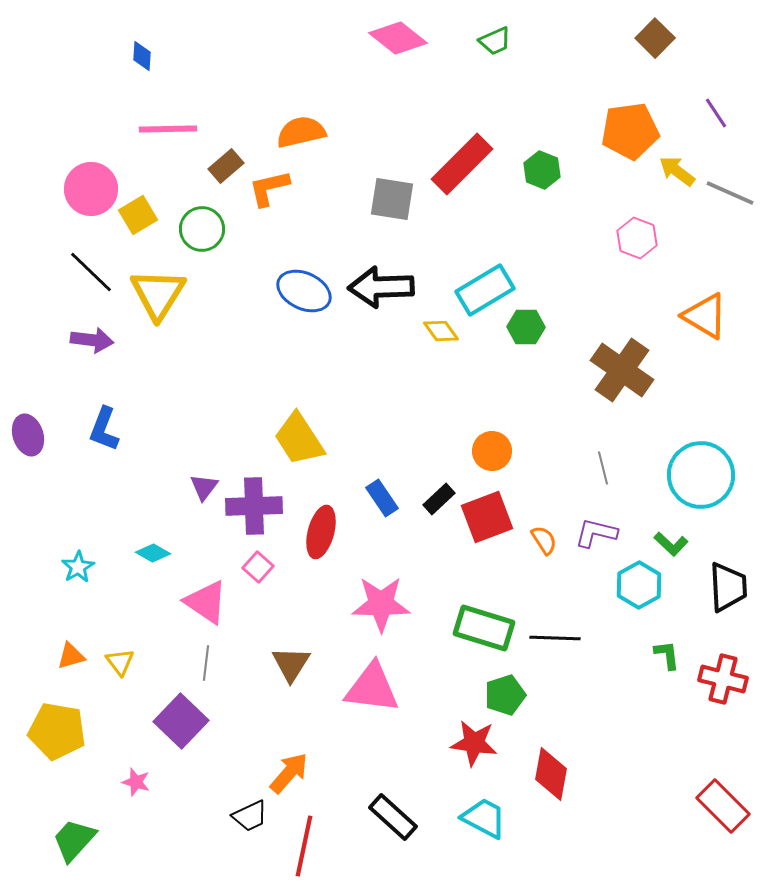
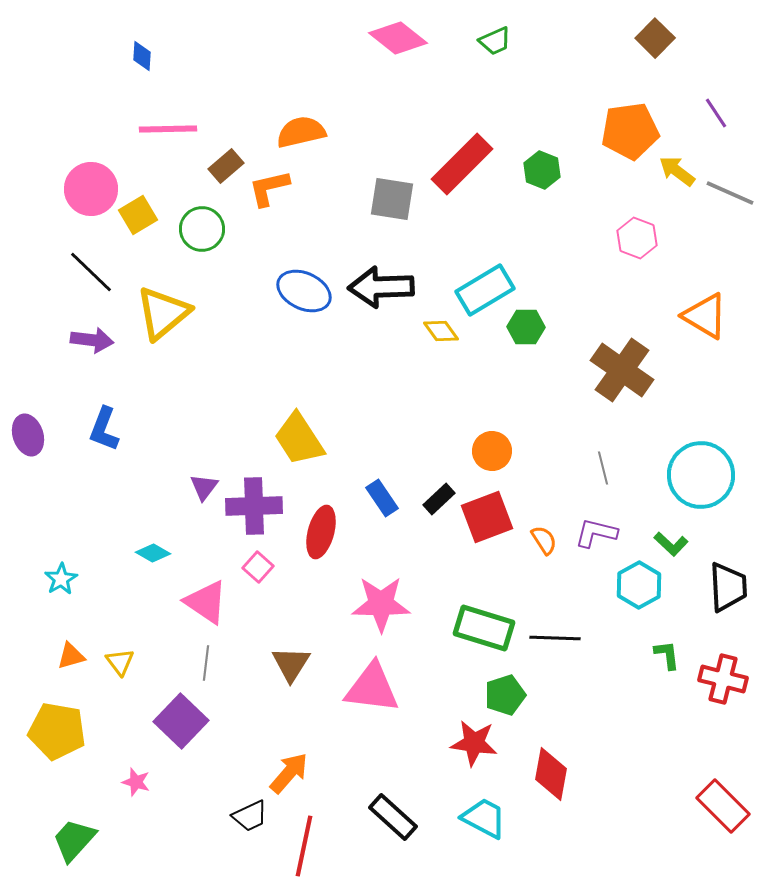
yellow triangle at (158, 294): moved 5 px right, 19 px down; rotated 18 degrees clockwise
cyan star at (78, 567): moved 17 px left, 12 px down
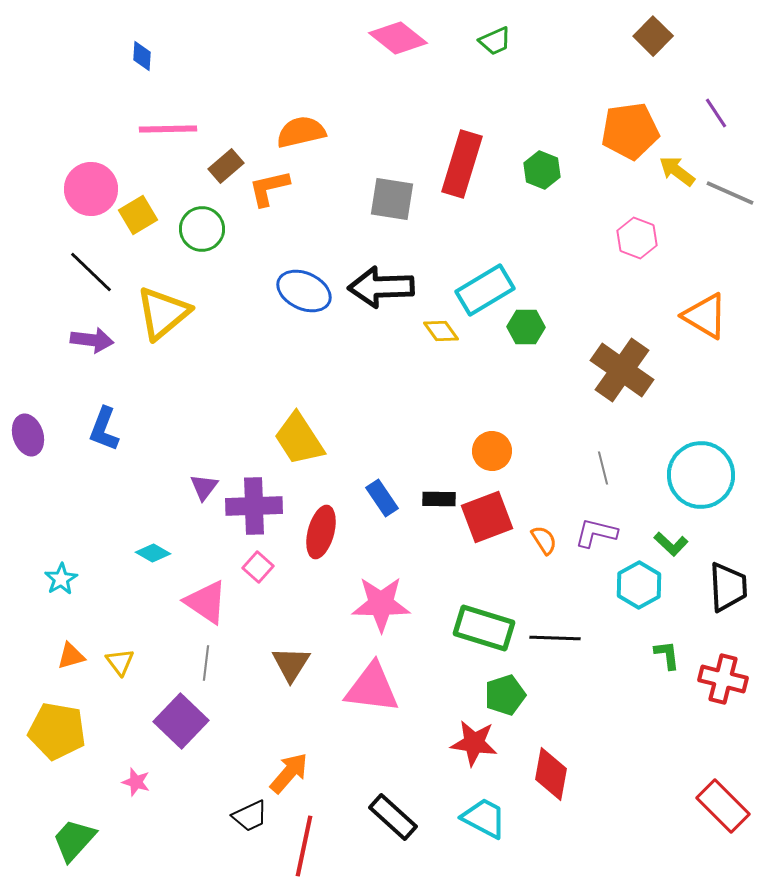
brown square at (655, 38): moved 2 px left, 2 px up
red rectangle at (462, 164): rotated 28 degrees counterclockwise
black rectangle at (439, 499): rotated 44 degrees clockwise
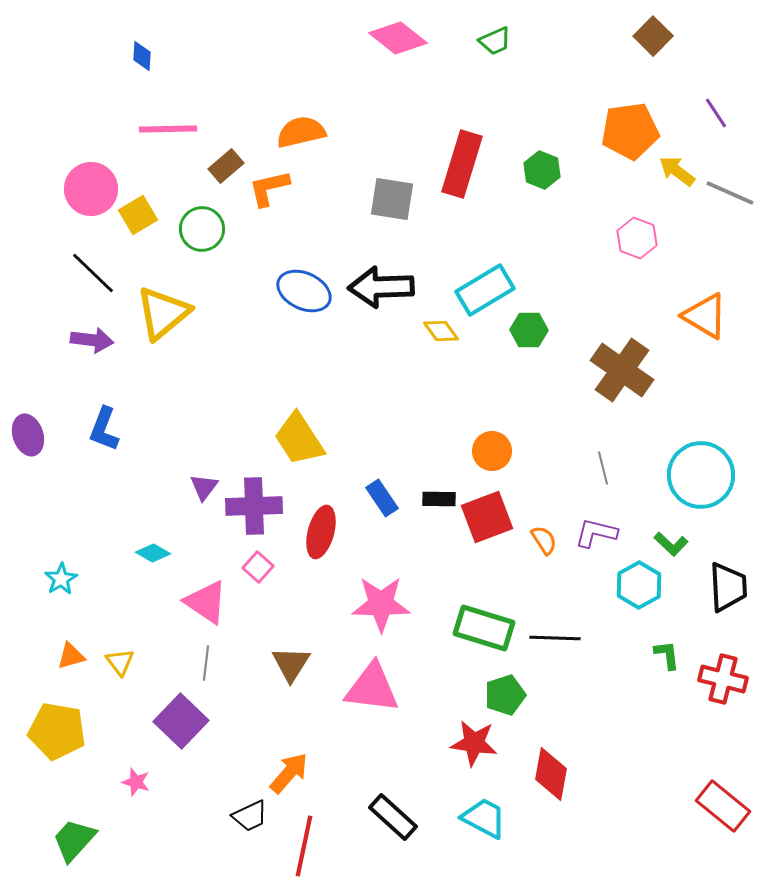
black line at (91, 272): moved 2 px right, 1 px down
green hexagon at (526, 327): moved 3 px right, 3 px down
red rectangle at (723, 806): rotated 6 degrees counterclockwise
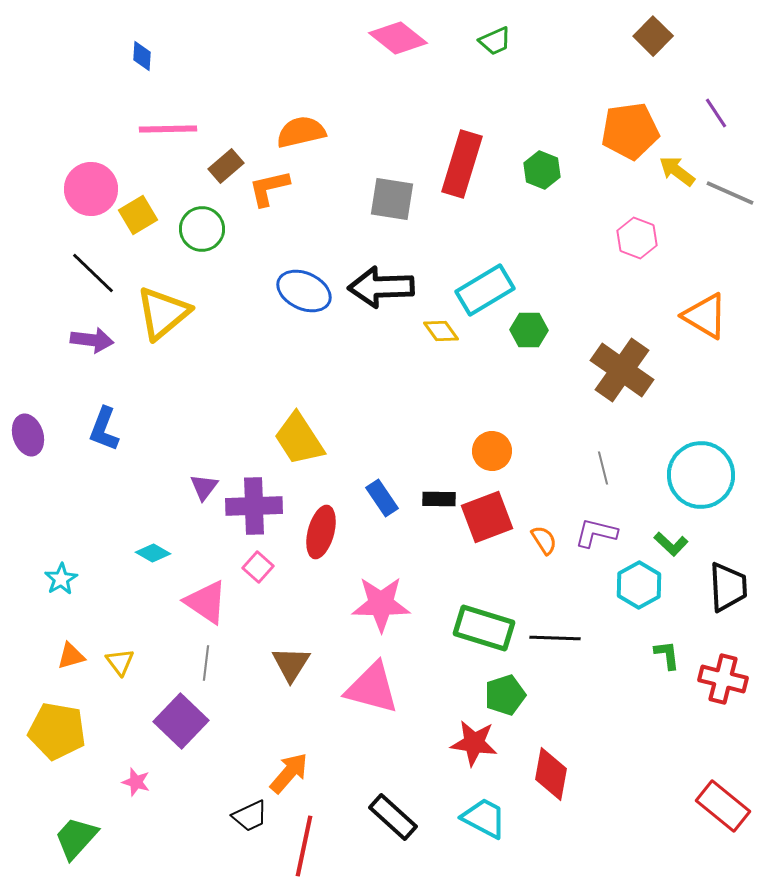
pink triangle at (372, 688): rotated 8 degrees clockwise
green trapezoid at (74, 840): moved 2 px right, 2 px up
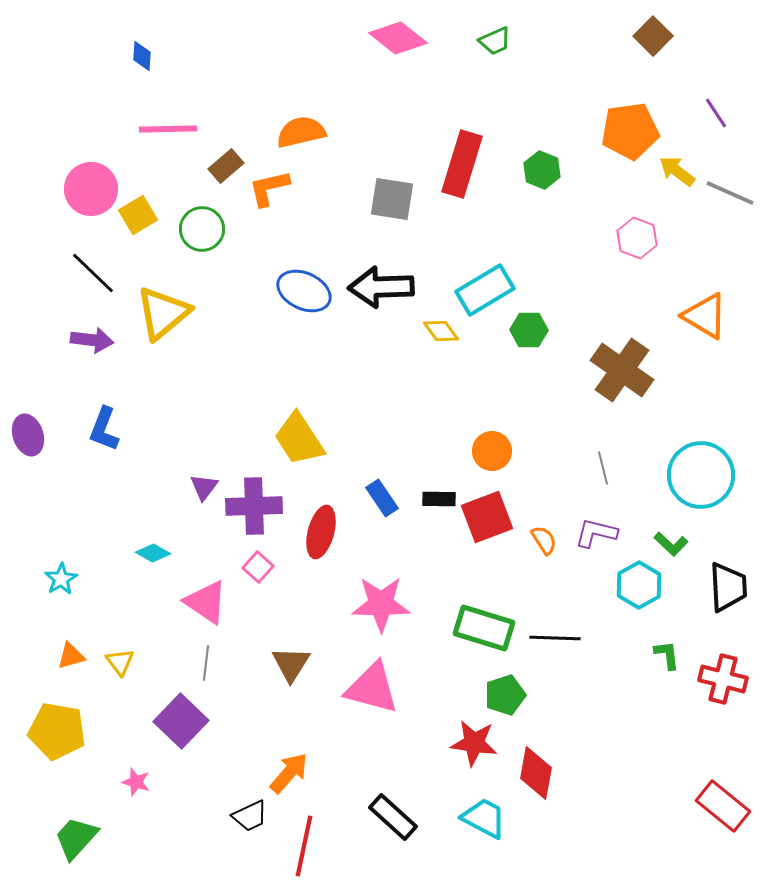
red diamond at (551, 774): moved 15 px left, 1 px up
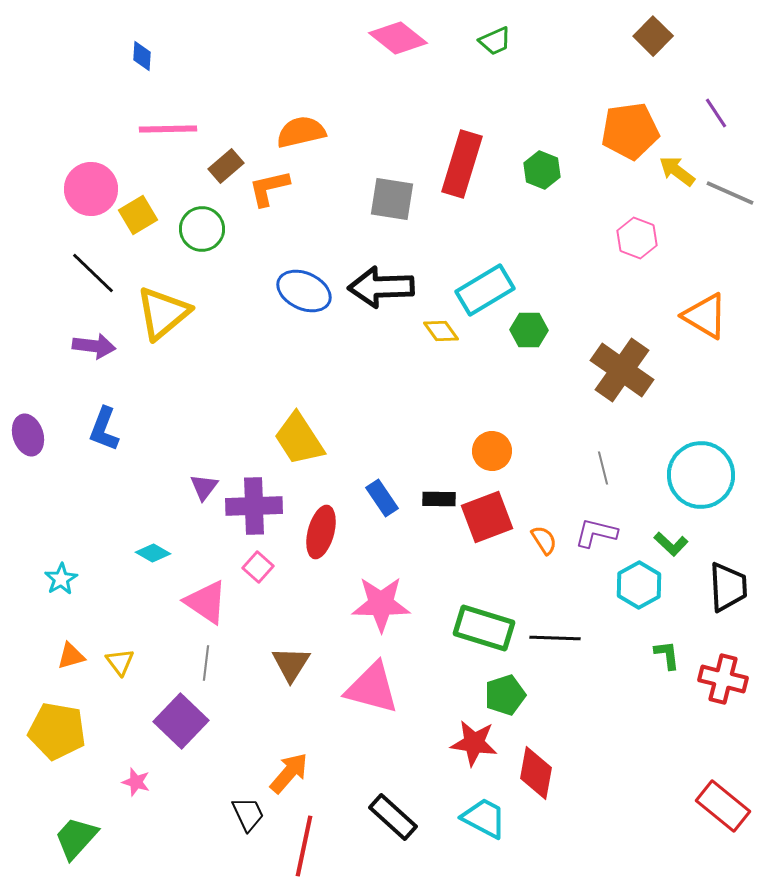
purple arrow at (92, 340): moved 2 px right, 6 px down
black trapezoid at (250, 816): moved 2 px left, 2 px up; rotated 90 degrees counterclockwise
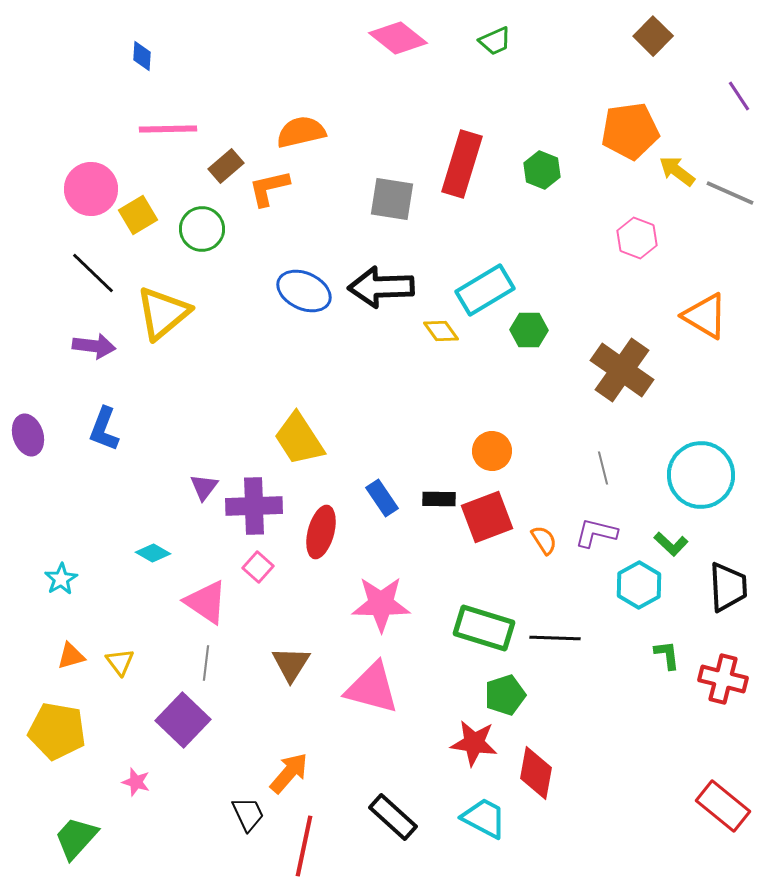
purple line at (716, 113): moved 23 px right, 17 px up
purple square at (181, 721): moved 2 px right, 1 px up
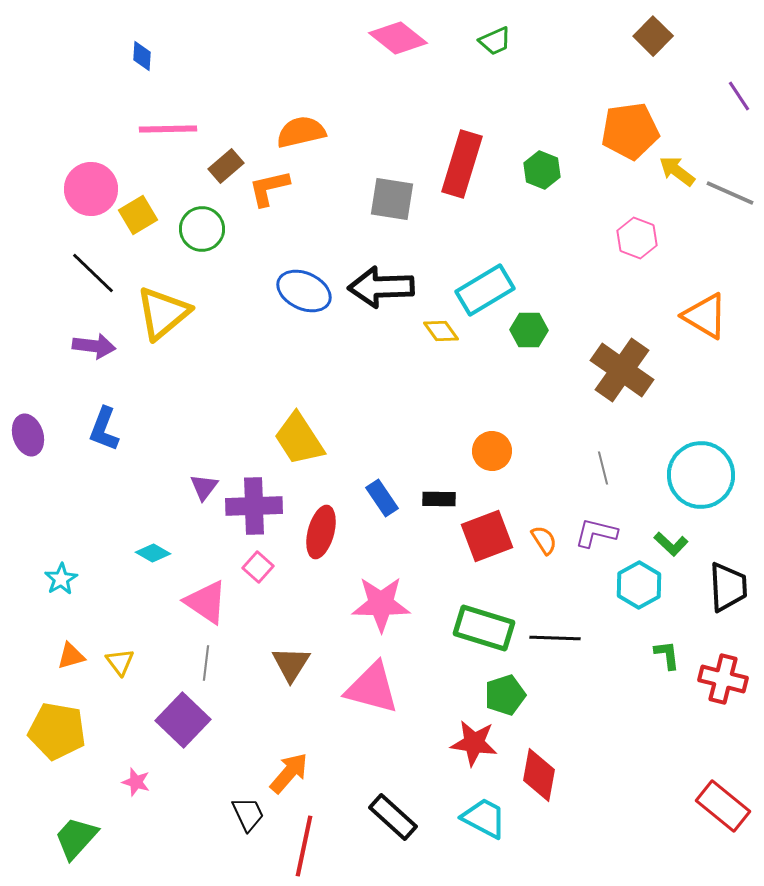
red square at (487, 517): moved 19 px down
red diamond at (536, 773): moved 3 px right, 2 px down
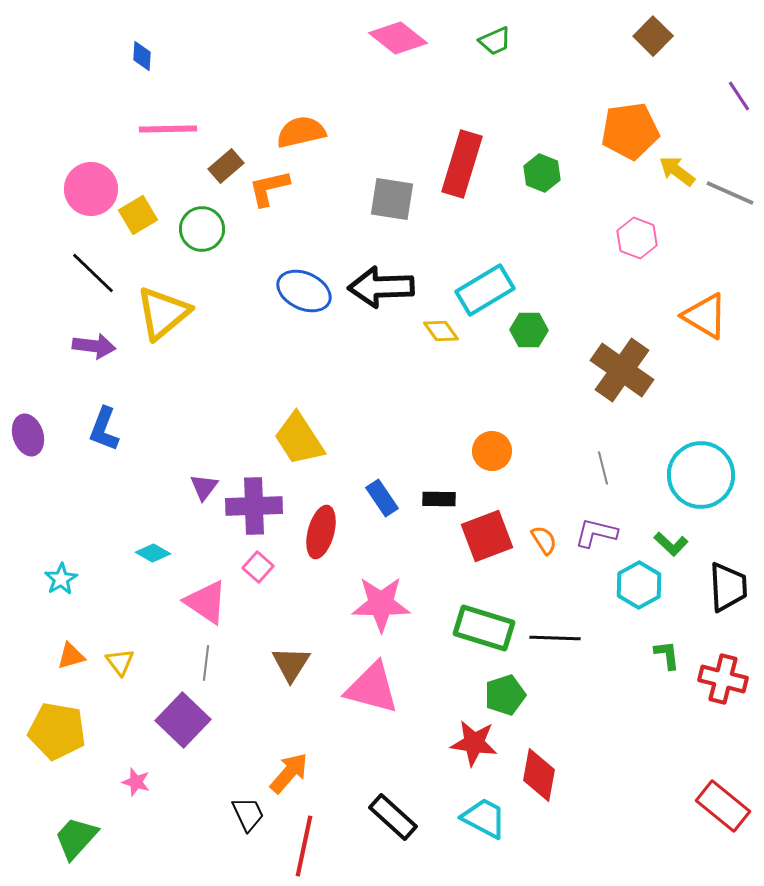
green hexagon at (542, 170): moved 3 px down
